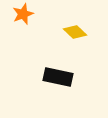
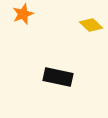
yellow diamond: moved 16 px right, 7 px up
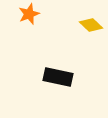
orange star: moved 6 px right
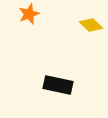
black rectangle: moved 8 px down
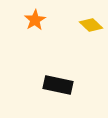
orange star: moved 6 px right, 6 px down; rotated 10 degrees counterclockwise
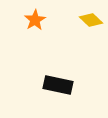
yellow diamond: moved 5 px up
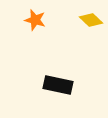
orange star: rotated 25 degrees counterclockwise
